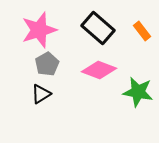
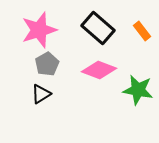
green star: moved 2 px up
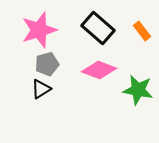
gray pentagon: rotated 15 degrees clockwise
black triangle: moved 5 px up
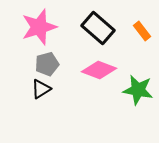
pink star: moved 3 px up
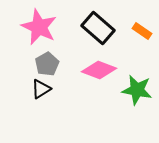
pink star: rotated 30 degrees counterclockwise
orange rectangle: rotated 18 degrees counterclockwise
gray pentagon: rotated 15 degrees counterclockwise
green star: moved 1 px left
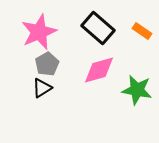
pink star: moved 5 px down; rotated 24 degrees clockwise
pink diamond: rotated 36 degrees counterclockwise
black triangle: moved 1 px right, 1 px up
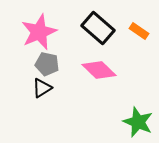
orange rectangle: moved 3 px left
gray pentagon: rotated 30 degrees counterclockwise
pink diamond: rotated 60 degrees clockwise
green star: moved 1 px right, 32 px down; rotated 12 degrees clockwise
